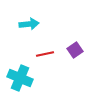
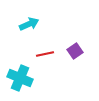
cyan arrow: rotated 18 degrees counterclockwise
purple square: moved 1 px down
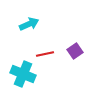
cyan cross: moved 3 px right, 4 px up
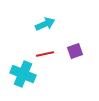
cyan arrow: moved 16 px right
purple square: rotated 14 degrees clockwise
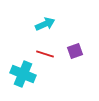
red line: rotated 30 degrees clockwise
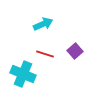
cyan arrow: moved 2 px left
purple square: rotated 21 degrees counterclockwise
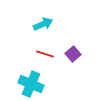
purple square: moved 2 px left, 3 px down
cyan cross: moved 8 px right, 10 px down
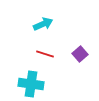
purple square: moved 7 px right
cyan cross: rotated 15 degrees counterclockwise
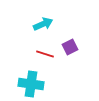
purple square: moved 10 px left, 7 px up; rotated 14 degrees clockwise
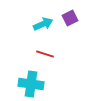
purple square: moved 29 px up
